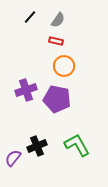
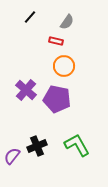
gray semicircle: moved 9 px right, 2 px down
purple cross: rotated 30 degrees counterclockwise
purple semicircle: moved 1 px left, 2 px up
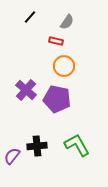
black cross: rotated 18 degrees clockwise
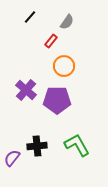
red rectangle: moved 5 px left; rotated 64 degrees counterclockwise
purple pentagon: moved 1 px down; rotated 12 degrees counterclockwise
purple semicircle: moved 2 px down
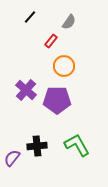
gray semicircle: moved 2 px right
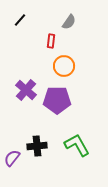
black line: moved 10 px left, 3 px down
red rectangle: rotated 32 degrees counterclockwise
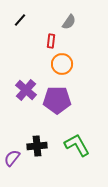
orange circle: moved 2 px left, 2 px up
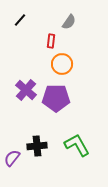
purple pentagon: moved 1 px left, 2 px up
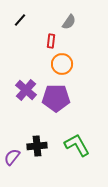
purple semicircle: moved 1 px up
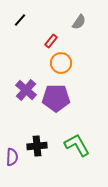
gray semicircle: moved 10 px right
red rectangle: rotated 32 degrees clockwise
orange circle: moved 1 px left, 1 px up
purple semicircle: rotated 144 degrees clockwise
